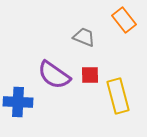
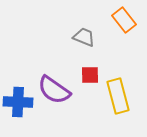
purple semicircle: moved 15 px down
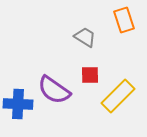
orange rectangle: rotated 20 degrees clockwise
gray trapezoid: moved 1 px right; rotated 10 degrees clockwise
yellow rectangle: rotated 60 degrees clockwise
blue cross: moved 2 px down
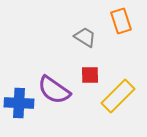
orange rectangle: moved 3 px left, 1 px down
blue cross: moved 1 px right, 1 px up
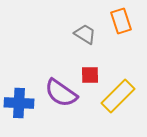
gray trapezoid: moved 3 px up
purple semicircle: moved 7 px right, 3 px down
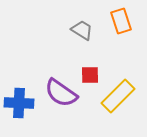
gray trapezoid: moved 3 px left, 4 px up
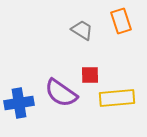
yellow rectangle: moved 1 px left, 2 px down; rotated 40 degrees clockwise
blue cross: rotated 12 degrees counterclockwise
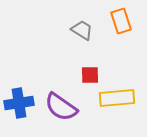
purple semicircle: moved 14 px down
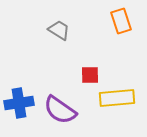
gray trapezoid: moved 23 px left
purple semicircle: moved 1 px left, 3 px down
